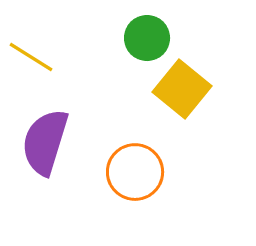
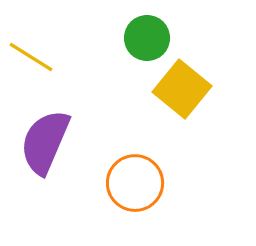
purple semicircle: rotated 6 degrees clockwise
orange circle: moved 11 px down
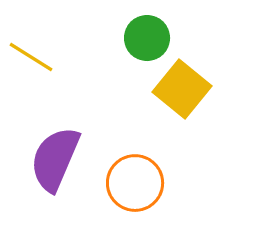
purple semicircle: moved 10 px right, 17 px down
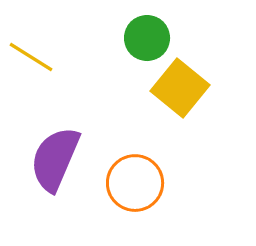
yellow square: moved 2 px left, 1 px up
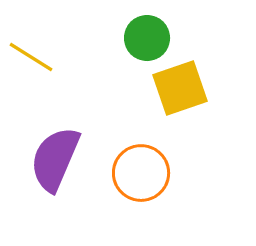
yellow square: rotated 32 degrees clockwise
orange circle: moved 6 px right, 10 px up
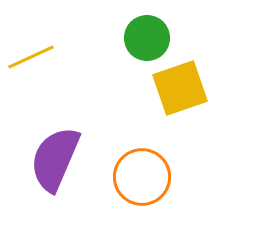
yellow line: rotated 57 degrees counterclockwise
orange circle: moved 1 px right, 4 px down
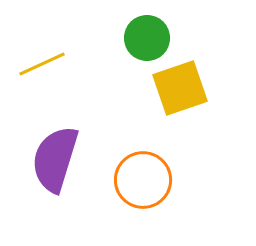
yellow line: moved 11 px right, 7 px down
purple semicircle: rotated 6 degrees counterclockwise
orange circle: moved 1 px right, 3 px down
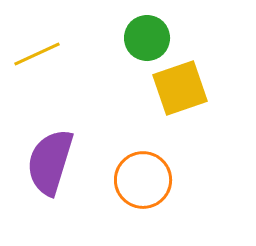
yellow line: moved 5 px left, 10 px up
purple semicircle: moved 5 px left, 3 px down
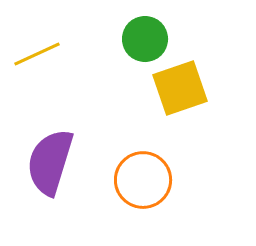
green circle: moved 2 px left, 1 px down
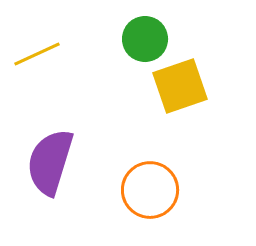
yellow square: moved 2 px up
orange circle: moved 7 px right, 10 px down
